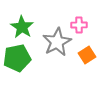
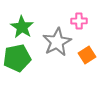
pink cross: moved 4 px up
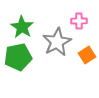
green pentagon: moved 1 px right, 1 px up
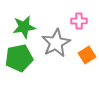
green star: moved 2 px right; rotated 30 degrees clockwise
gray star: moved 1 px left, 1 px down
green pentagon: moved 1 px right, 1 px down
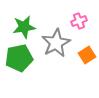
pink cross: rotated 21 degrees counterclockwise
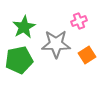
green star: rotated 20 degrees counterclockwise
gray star: moved 1 px down; rotated 28 degrees clockwise
green pentagon: moved 2 px down
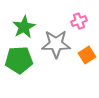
green pentagon: rotated 8 degrees clockwise
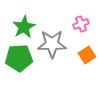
pink cross: moved 2 px right, 3 px down
gray star: moved 4 px left
green pentagon: moved 2 px up
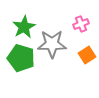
green pentagon: moved 2 px right; rotated 20 degrees clockwise
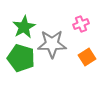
orange square: moved 2 px down
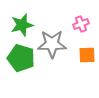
green star: moved 2 px left, 2 px up; rotated 15 degrees clockwise
orange square: moved 2 px up; rotated 30 degrees clockwise
